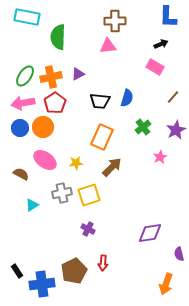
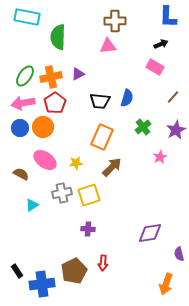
purple cross: rotated 24 degrees counterclockwise
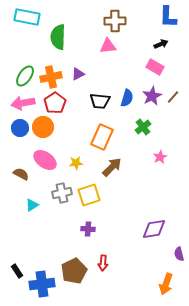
purple star: moved 24 px left, 34 px up
purple diamond: moved 4 px right, 4 px up
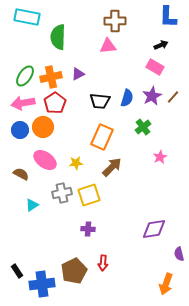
black arrow: moved 1 px down
blue circle: moved 2 px down
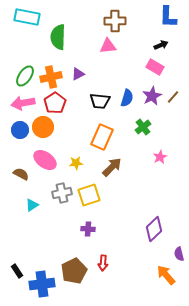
purple diamond: rotated 35 degrees counterclockwise
orange arrow: moved 9 px up; rotated 120 degrees clockwise
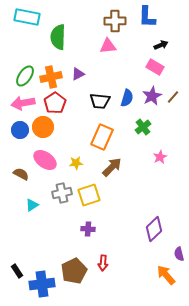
blue L-shape: moved 21 px left
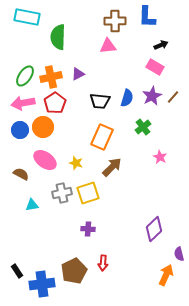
pink star: rotated 16 degrees counterclockwise
yellow star: rotated 24 degrees clockwise
yellow square: moved 1 px left, 2 px up
cyan triangle: rotated 24 degrees clockwise
orange arrow: rotated 65 degrees clockwise
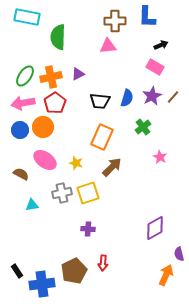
purple diamond: moved 1 px right, 1 px up; rotated 15 degrees clockwise
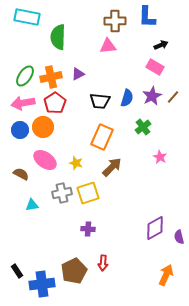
purple semicircle: moved 17 px up
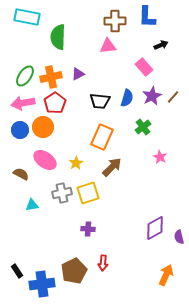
pink rectangle: moved 11 px left; rotated 18 degrees clockwise
yellow star: rotated 24 degrees clockwise
